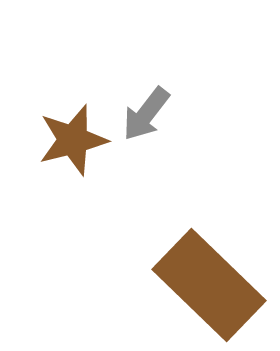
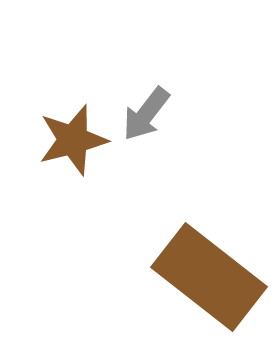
brown rectangle: moved 8 px up; rotated 6 degrees counterclockwise
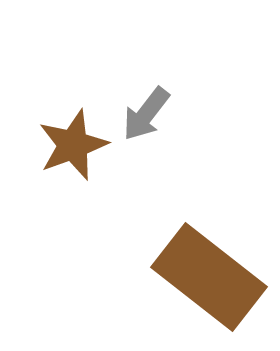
brown star: moved 5 px down; rotated 6 degrees counterclockwise
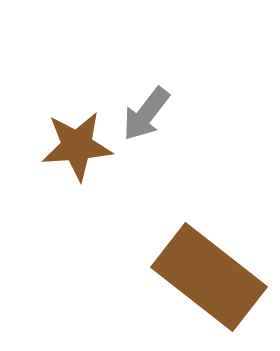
brown star: moved 4 px right, 1 px down; rotated 16 degrees clockwise
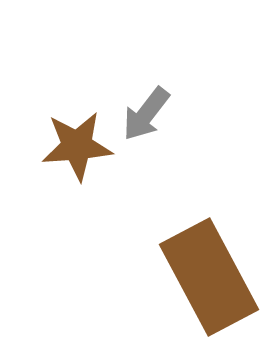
brown rectangle: rotated 24 degrees clockwise
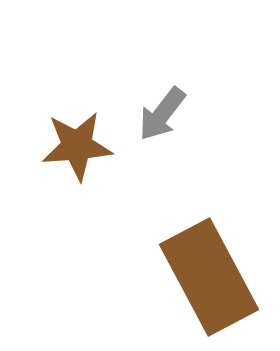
gray arrow: moved 16 px right
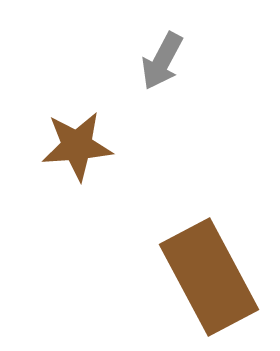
gray arrow: moved 53 px up; rotated 10 degrees counterclockwise
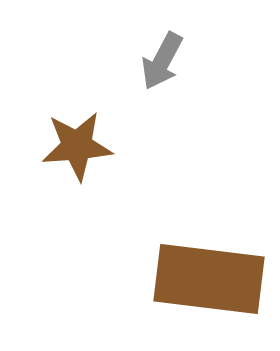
brown rectangle: moved 2 px down; rotated 55 degrees counterclockwise
